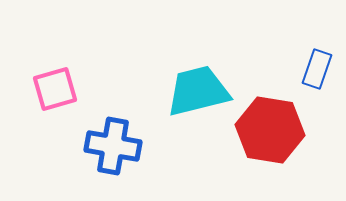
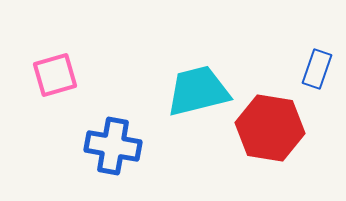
pink square: moved 14 px up
red hexagon: moved 2 px up
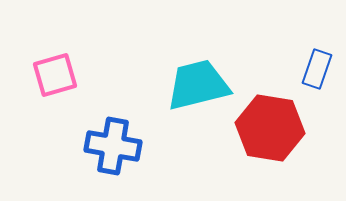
cyan trapezoid: moved 6 px up
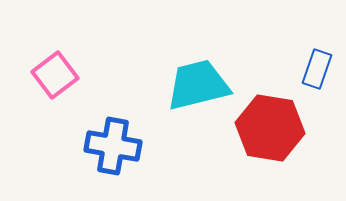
pink square: rotated 21 degrees counterclockwise
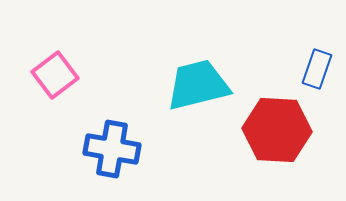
red hexagon: moved 7 px right, 2 px down; rotated 6 degrees counterclockwise
blue cross: moved 1 px left, 3 px down
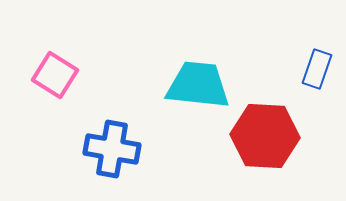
pink square: rotated 21 degrees counterclockwise
cyan trapezoid: rotated 20 degrees clockwise
red hexagon: moved 12 px left, 6 px down
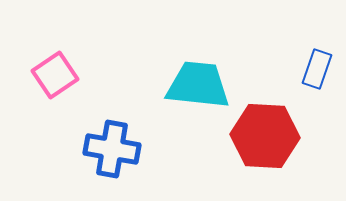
pink square: rotated 24 degrees clockwise
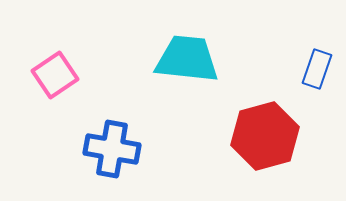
cyan trapezoid: moved 11 px left, 26 px up
red hexagon: rotated 18 degrees counterclockwise
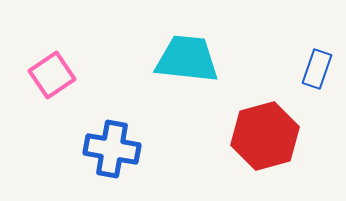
pink square: moved 3 px left
